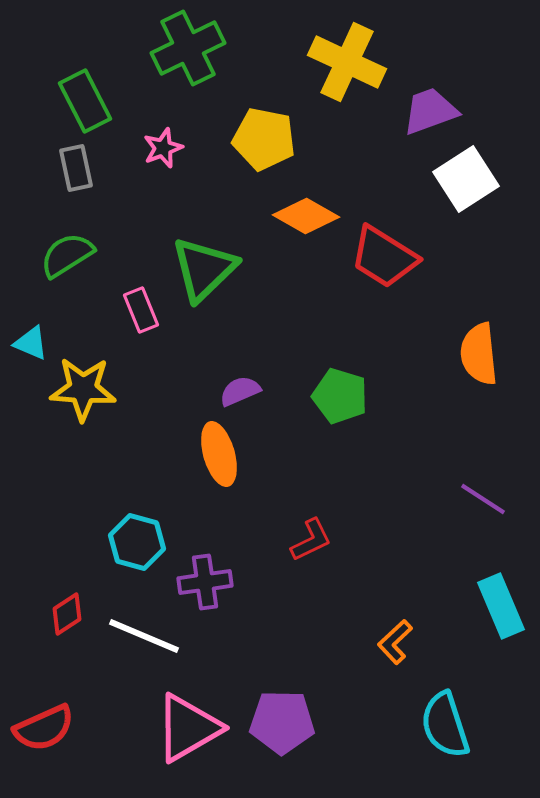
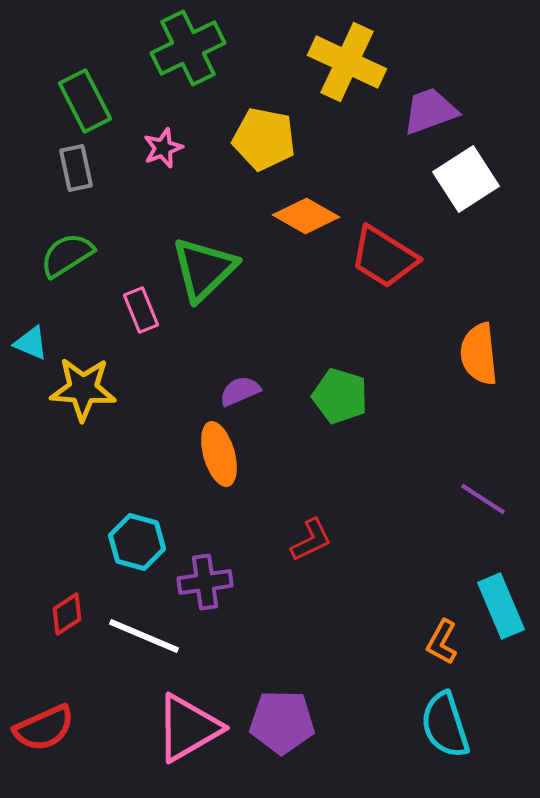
orange L-shape: moved 47 px right; rotated 18 degrees counterclockwise
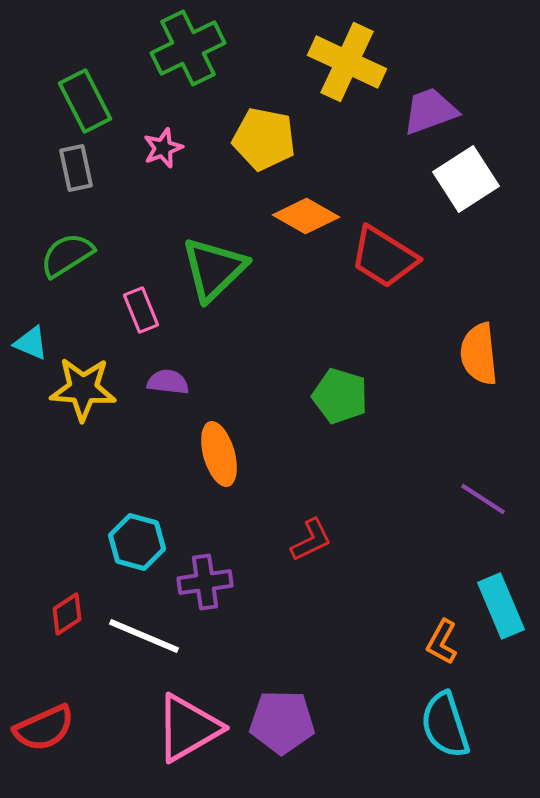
green triangle: moved 10 px right
purple semicircle: moved 72 px left, 9 px up; rotated 30 degrees clockwise
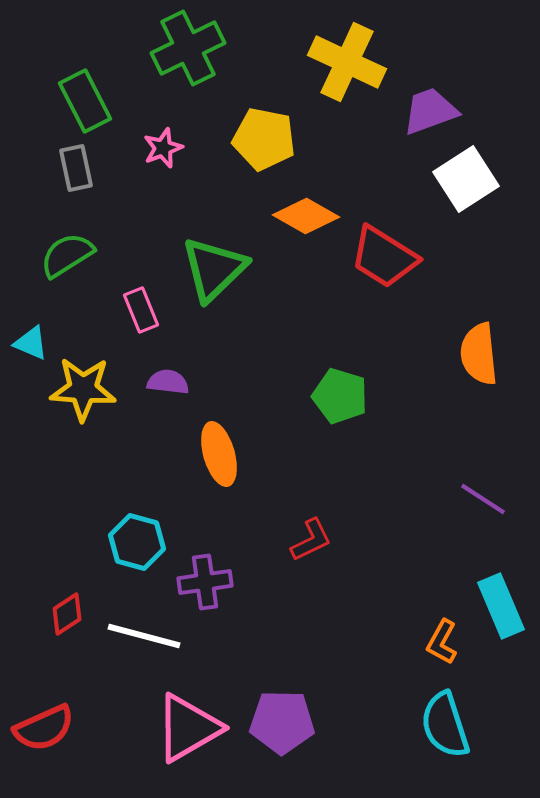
white line: rotated 8 degrees counterclockwise
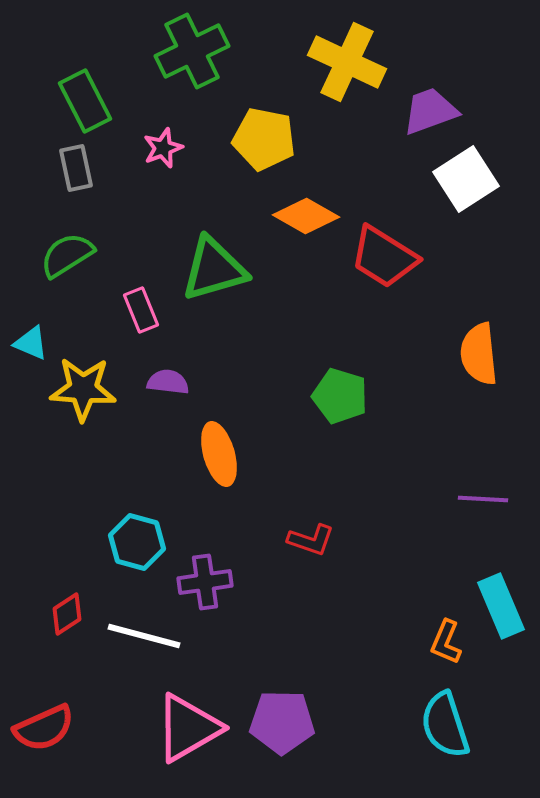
green cross: moved 4 px right, 3 px down
green triangle: rotated 28 degrees clockwise
purple line: rotated 30 degrees counterclockwise
red L-shape: rotated 45 degrees clockwise
orange L-shape: moved 4 px right; rotated 6 degrees counterclockwise
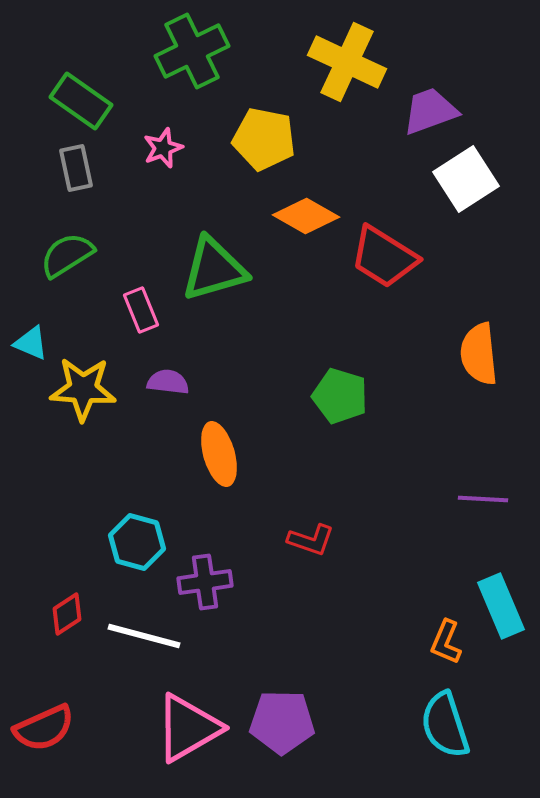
green rectangle: moved 4 px left; rotated 28 degrees counterclockwise
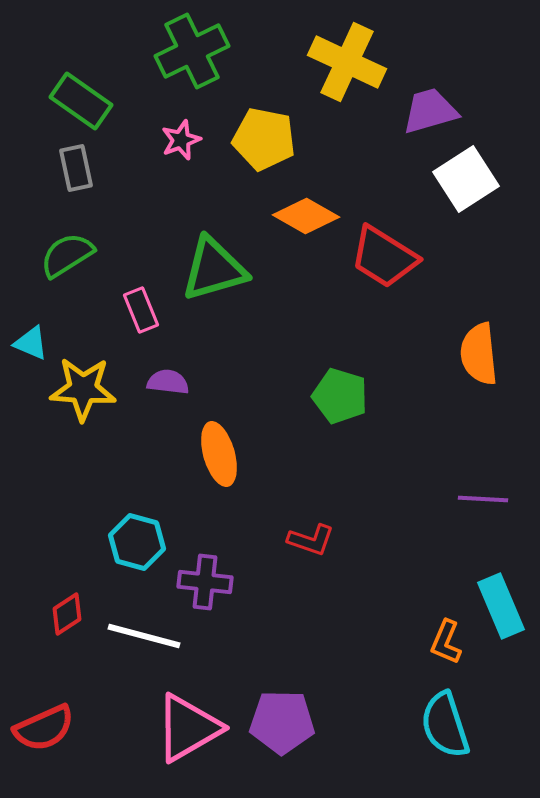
purple trapezoid: rotated 4 degrees clockwise
pink star: moved 18 px right, 8 px up
purple cross: rotated 14 degrees clockwise
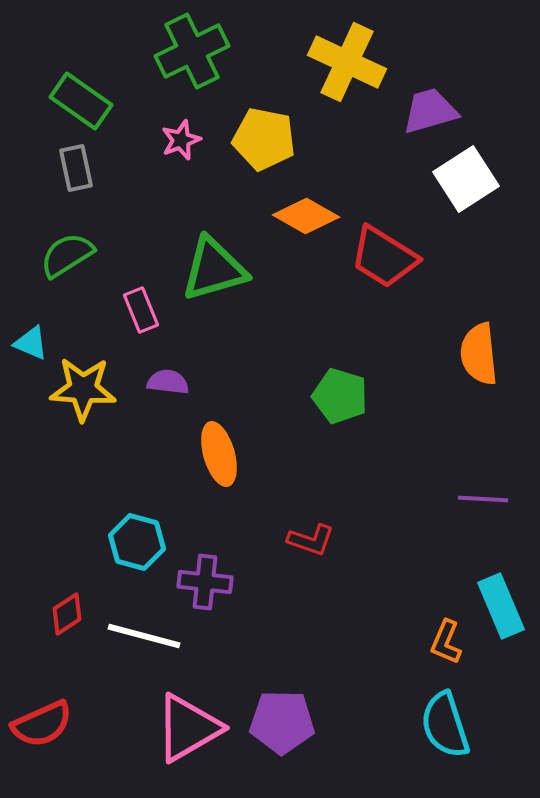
red semicircle: moved 2 px left, 4 px up
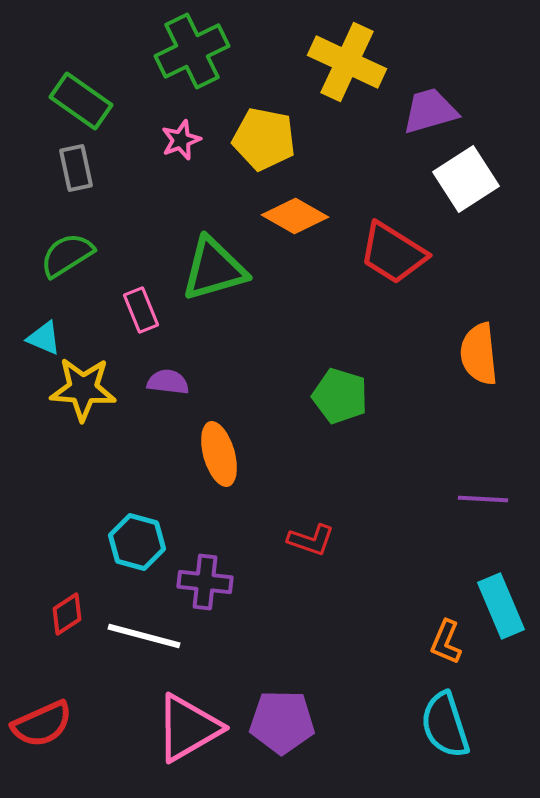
orange diamond: moved 11 px left
red trapezoid: moved 9 px right, 4 px up
cyan triangle: moved 13 px right, 5 px up
